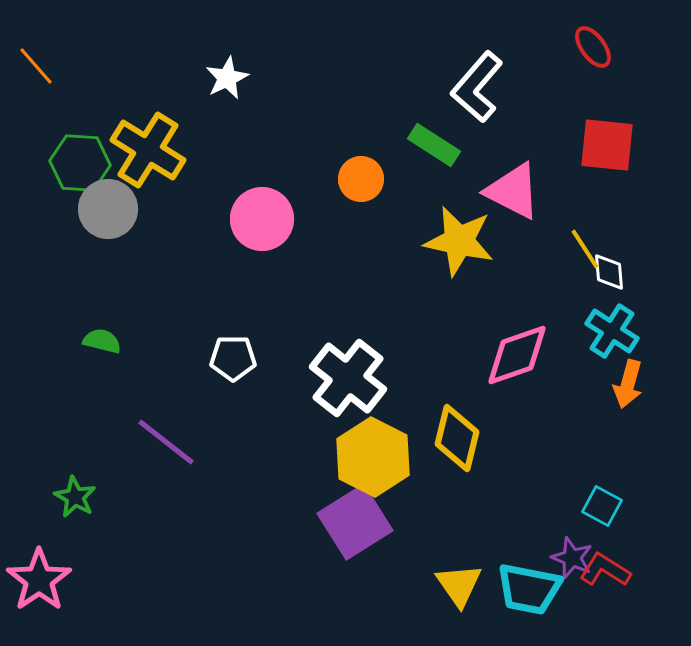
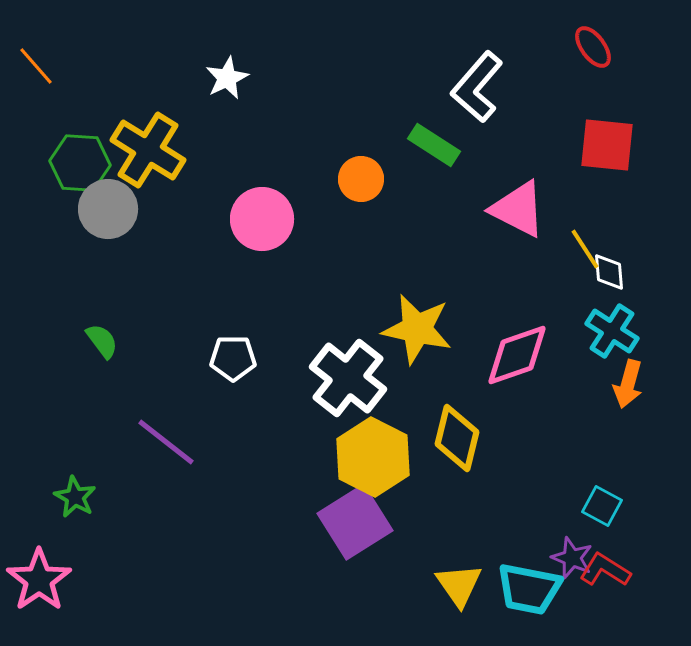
pink triangle: moved 5 px right, 18 px down
yellow star: moved 42 px left, 88 px down
green semicircle: rotated 39 degrees clockwise
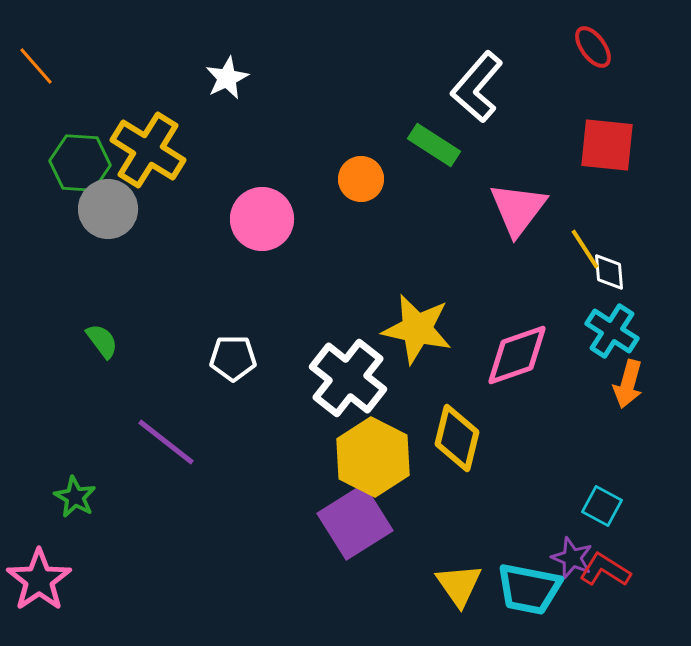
pink triangle: rotated 40 degrees clockwise
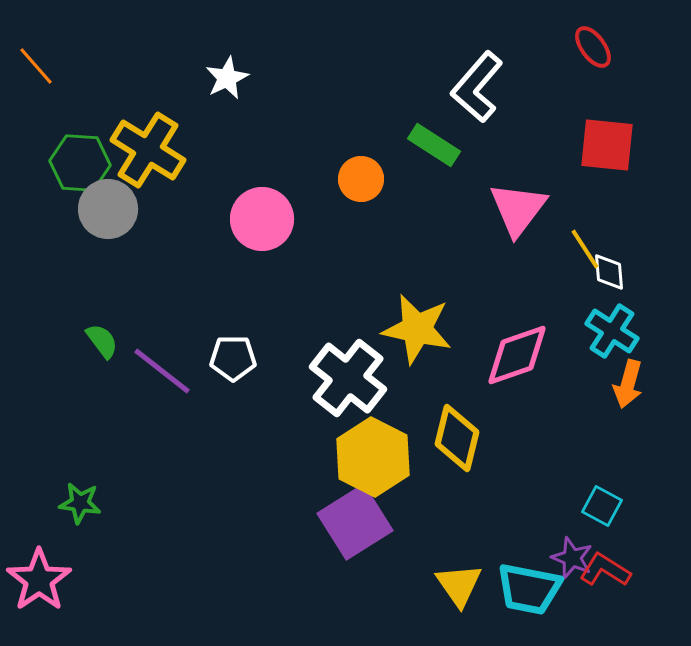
purple line: moved 4 px left, 71 px up
green star: moved 5 px right, 6 px down; rotated 21 degrees counterclockwise
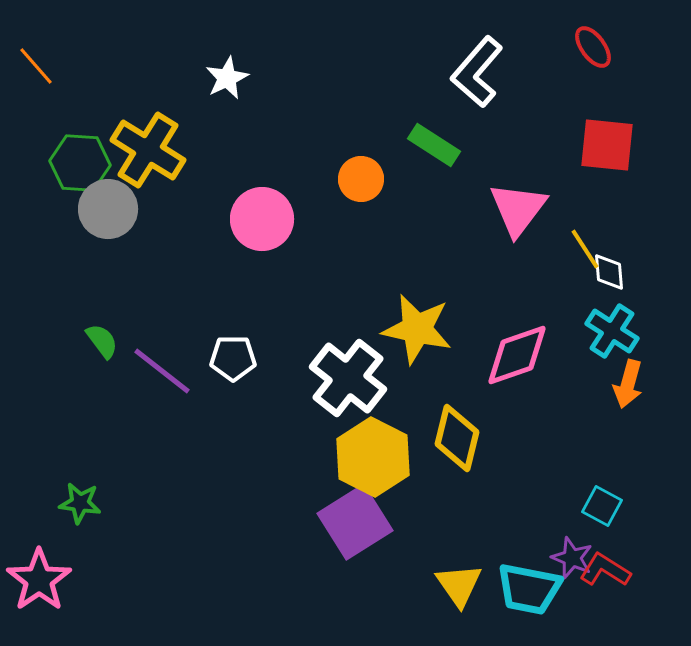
white L-shape: moved 15 px up
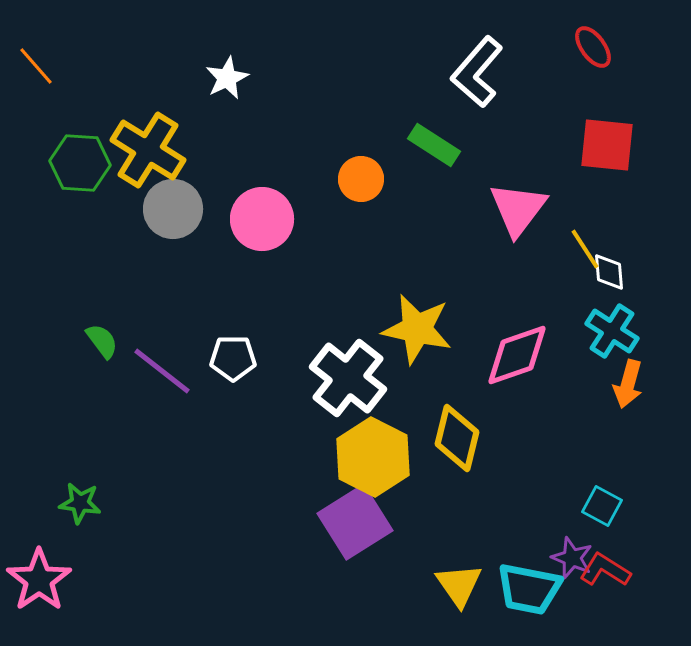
gray circle: moved 65 px right
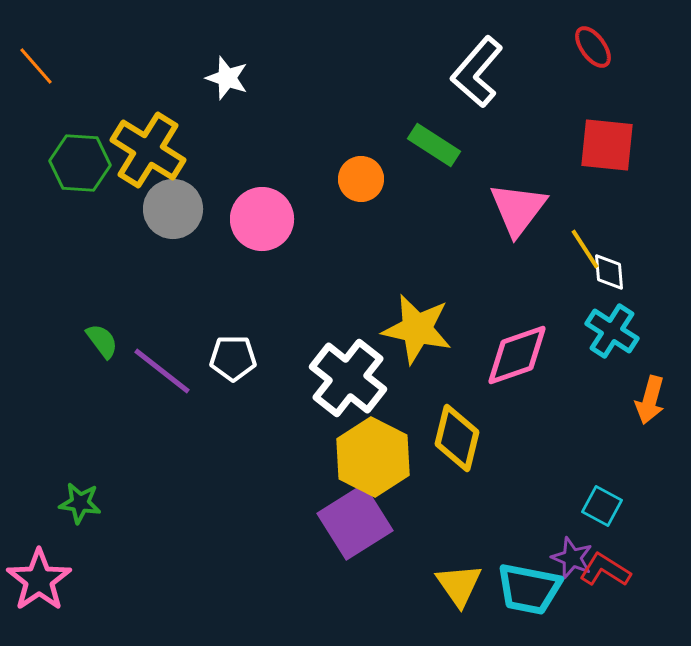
white star: rotated 27 degrees counterclockwise
orange arrow: moved 22 px right, 16 px down
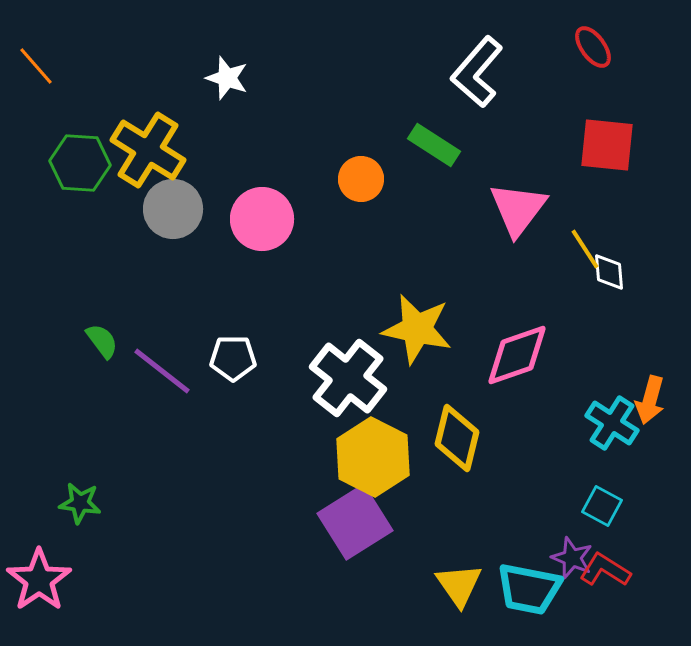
cyan cross: moved 92 px down
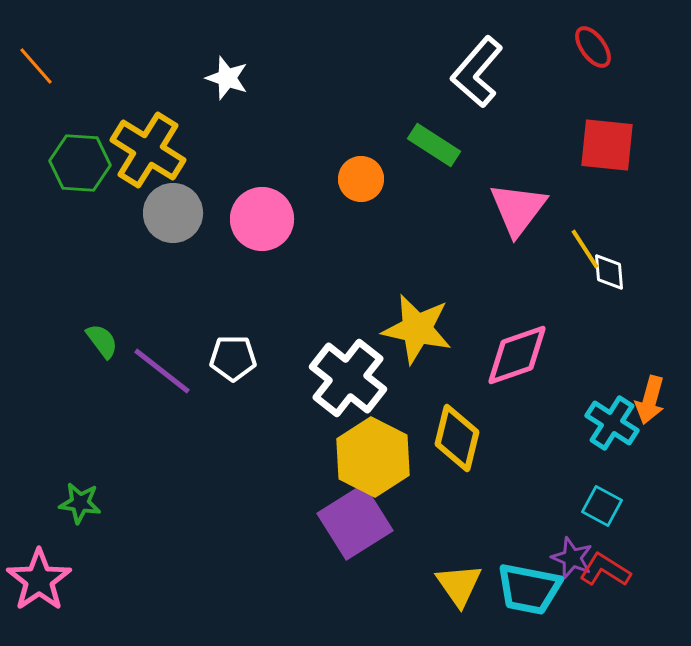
gray circle: moved 4 px down
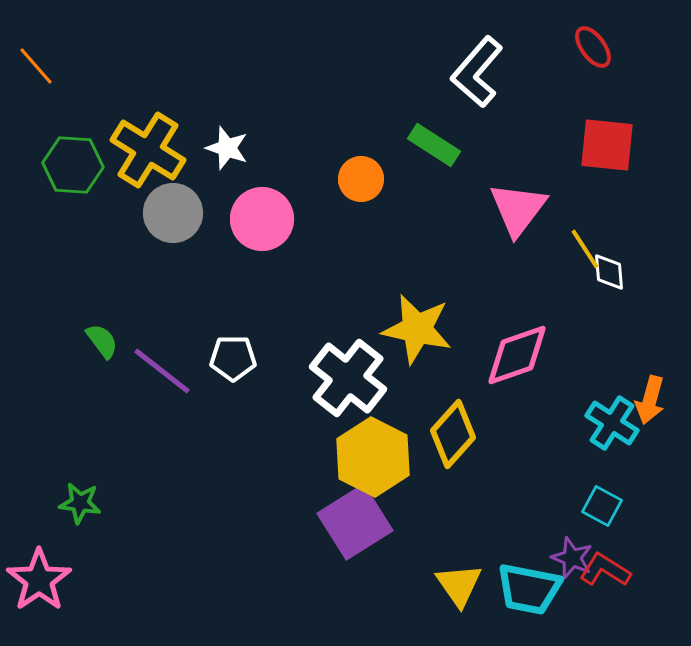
white star: moved 70 px down
green hexagon: moved 7 px left, 2 px down
yellow diamond: moved 4 px left, 4 px up; rotated 28 degrees clockwise
